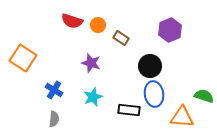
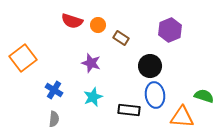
orange square: rotated 20 degrees clockwise
blue ellipse: moved 1 px right, 1 px down
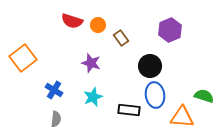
brown rectangle: rotated 21 degrees clockwise
gray semicircle: moved 2 px right
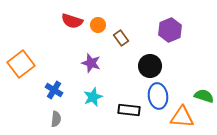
orange square: moved 2 px left, 6 px down
blue ellipse: moved 3 px right, 1 px down
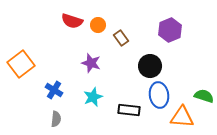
blue ellipse: moved 1 px right, 1 px up
